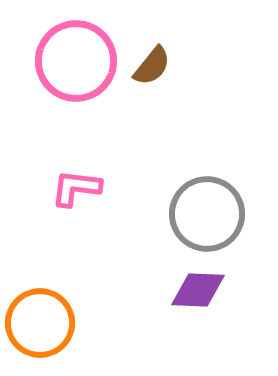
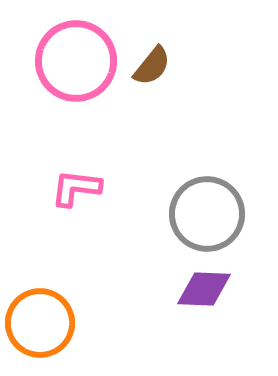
purple diamond: moved 6 px right, 1 px up
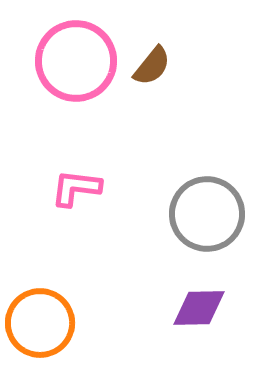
purple diamond: moved 5 px left, 19 px down; rotated 4 degrees counterclockwise
